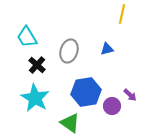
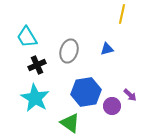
black cross: rotated 24 degrees clockwise
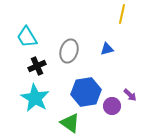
black cross: moved 1 px down
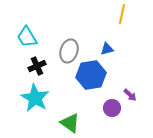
blue hexagon: moved 5 px right, 17 px up
purple circle: moved 2 px down
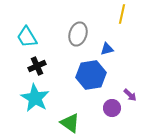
gray ellipse: moved 9 px right, 17 px up
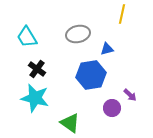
gray ellipse: rotated 60 degrees clockwise
black cross: moved 3 px down; rotated 30 degrees counterclockwise
cyan star: rotated 16 degrees counterclockwise
